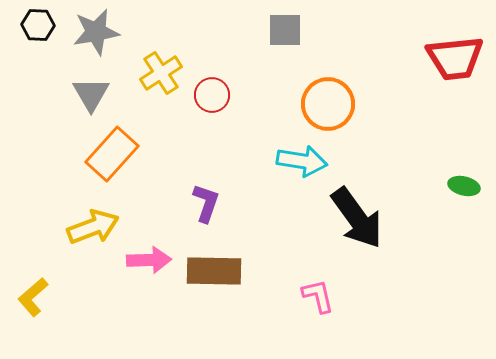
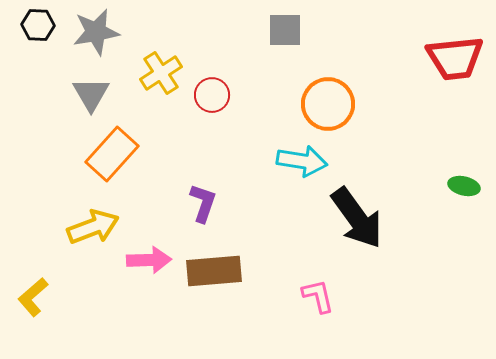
purple L-shape: moved 3 px left
brown rectangle: rotated 6 degrees counterclockwise
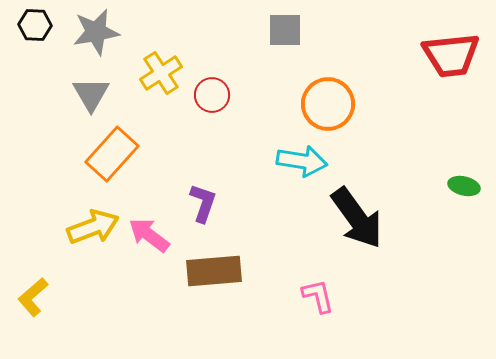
black hexagon: moved 3 px left
red trapezoid: moved 4 px left, 3 px up
pink arrow: moved 25 px up; rotated 141 degrees counterclockwise
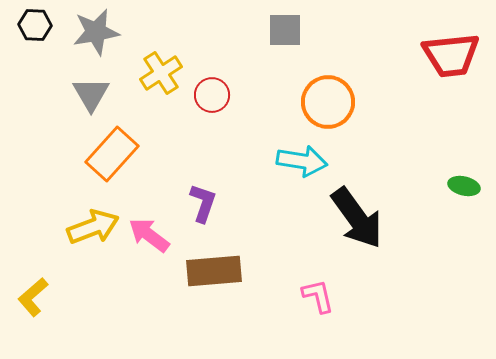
orange circle: moved 2 px up
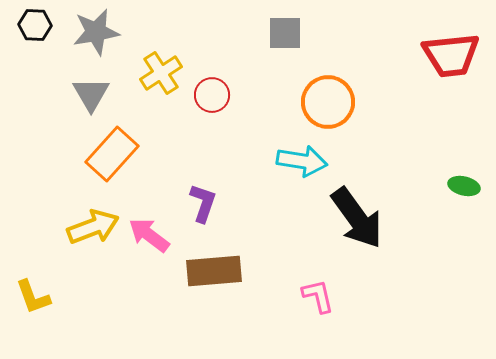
gray square: moved 3 px down
yellow L-shape: rotated 69 degrees counterclockwise
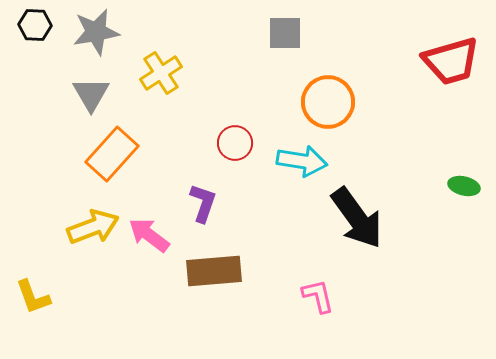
red trapezoid: moved 6 px down; rotated 10 degrees counterclockwise
red circle: moved 23 px right, 48 px down
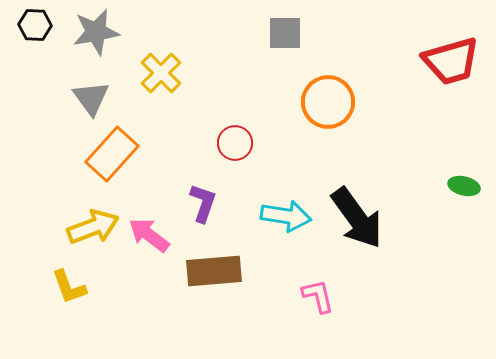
yellow cross: rotated 12 degrees counterclockwise
gray triangle: moved 4 px down; rotated 6 degrees counterclockwise
cyan arrow: moved 16 px left, 55 px down
yellow L-shape: moved 36 px right, 10 px up
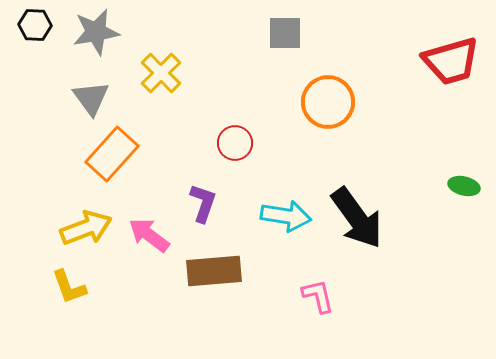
yellow arrow: moved 7 px left, 1 px down
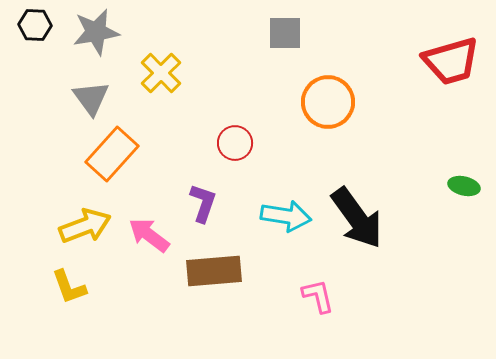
yellow arrow: moved 1 px left, 2 px up
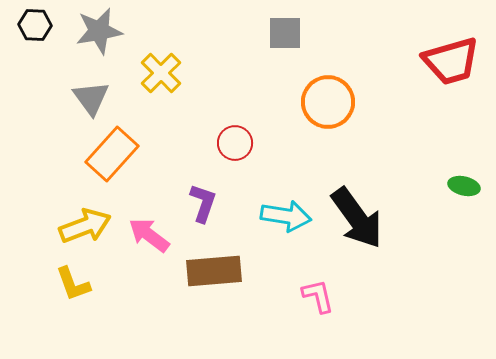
gray star: moved 3 px right, 1 px up
yellow L-shape: moved 4 px right, 3 px up
